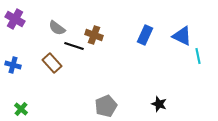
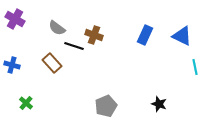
cyan line: moved 3 px left, 11 px down
blue cross: moved 1 px left
green cross: moved 5 px right, 6 px up
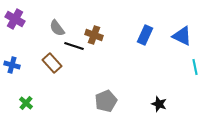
gray semicircle: rotated 18 degrees clockwise
gray pentagon: moved 5 px up
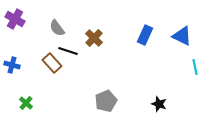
brown cross: moved 3 px down; rotated 24 degrees clockwise
black line: moved 6 px left, 5 px down
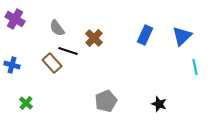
blue triangle: rotated 50 degrees clockwise
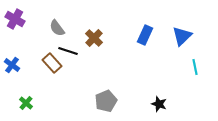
blue cross: rotated 21 degrees clockwise
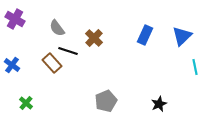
black star: rotated 28 degrees clockwise
